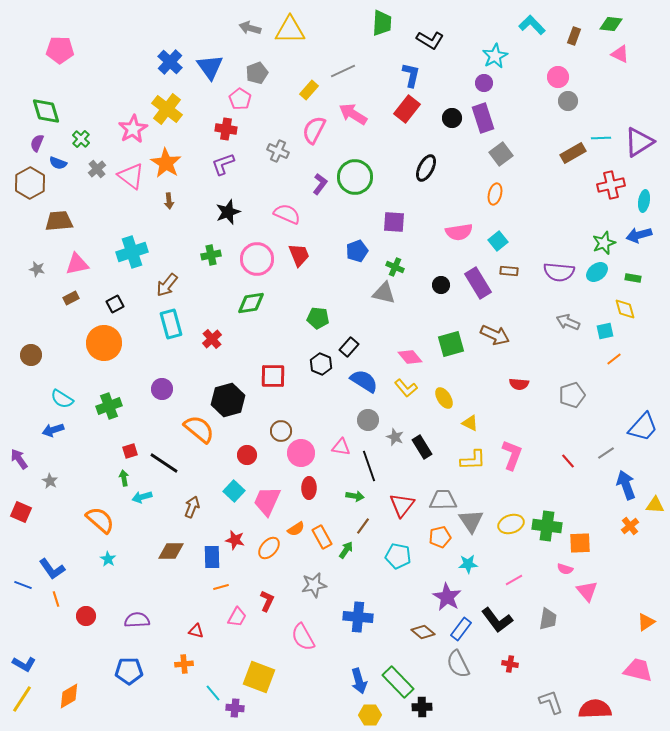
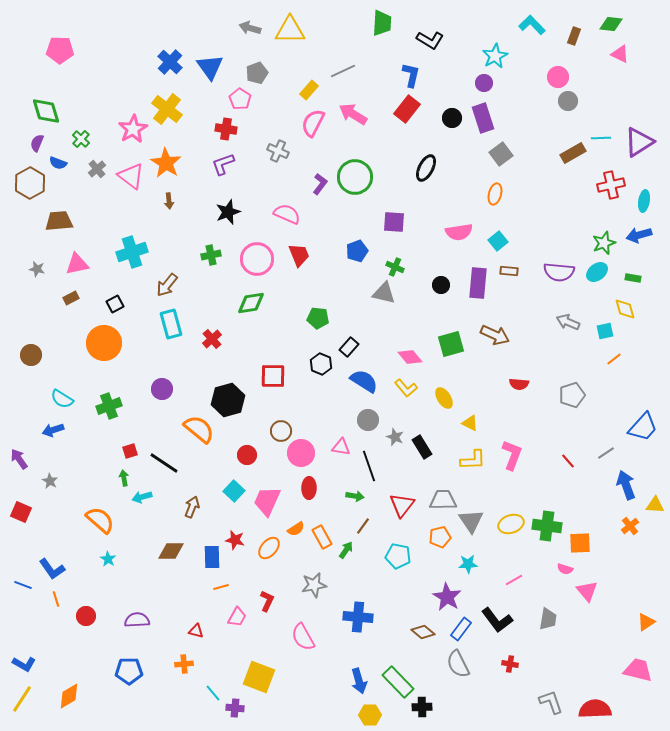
pink semicircle at (314, 130): moved 1 px left, 7 px up
purple rectangle at (478, 283): rotated 36 degrees clockwise
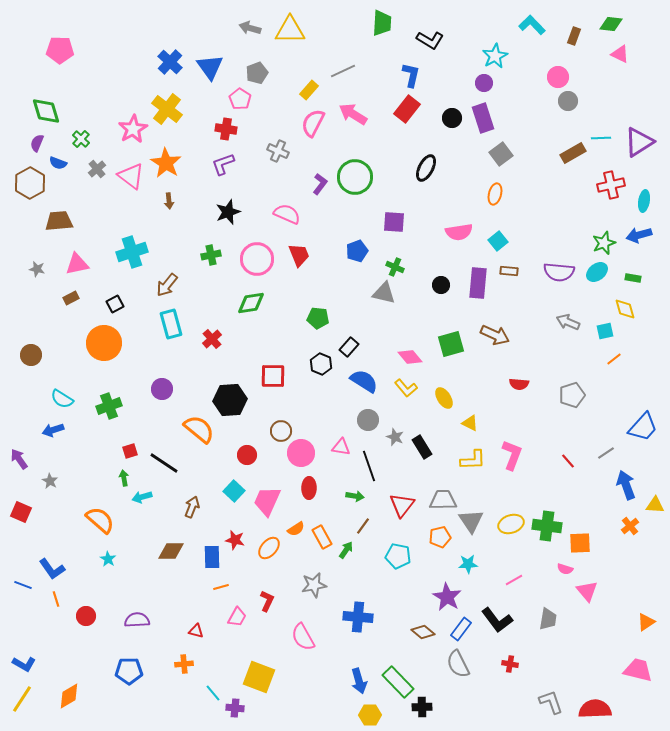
black hexagon at (228, 400): moved 2 px right; rotated 12 degrees clockwise
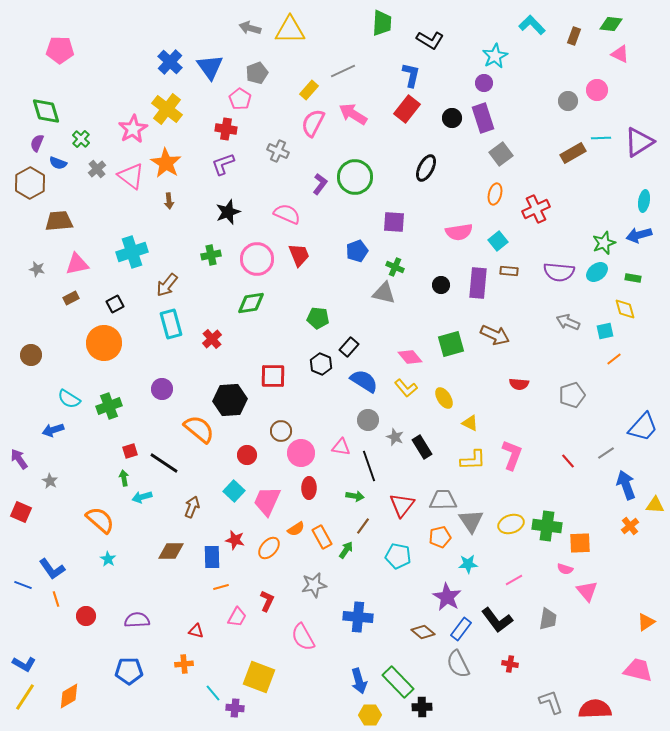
pink circle at (558, 77): moved 39 px right, 13 px down
red cross at (611, 185): moved 75 px left, 24 px down; rotated 12 degrees counterclockwise
cyan semicircle at (62, 399): moved 7 px right
yellow line at (22, 699): moved 3 px right, 2 px up
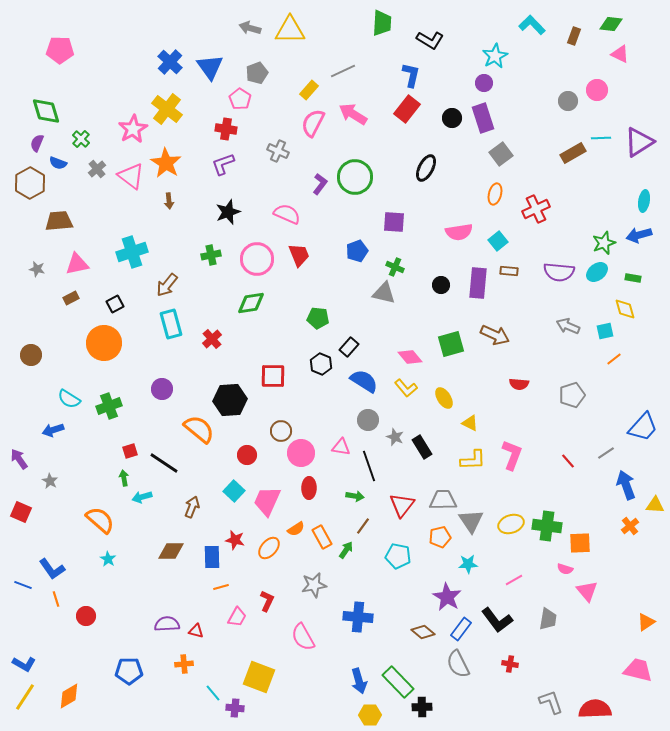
gray arrow at (568, 322): moved 4 px down
purple semicircle at (137, 620): moved 30 px right, 4 px down
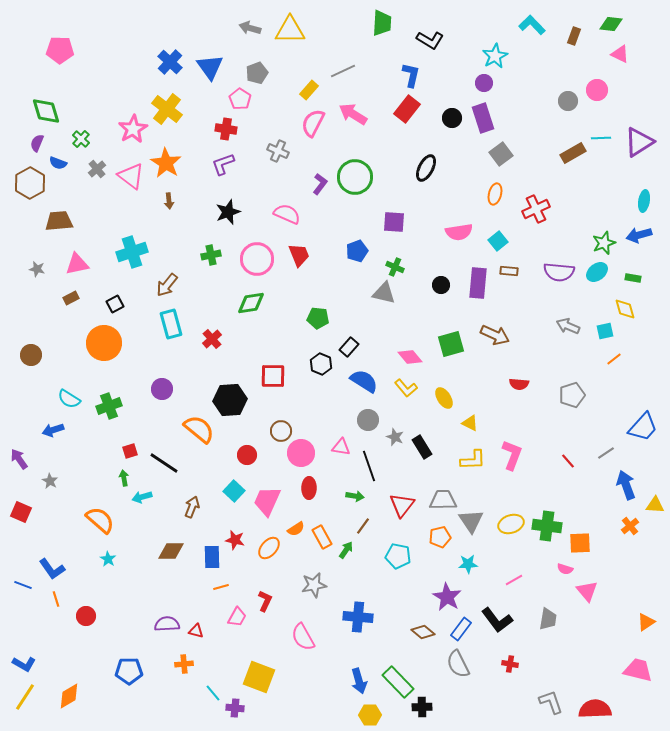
red L-shape at (267, 601): moved 2 px left
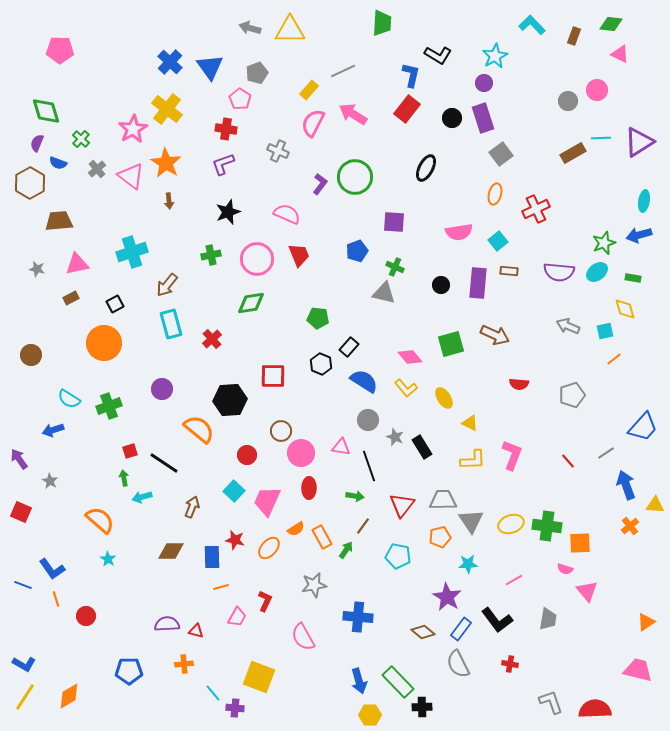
black L-shape at (430, 40): moved 8 px right, 15 px down
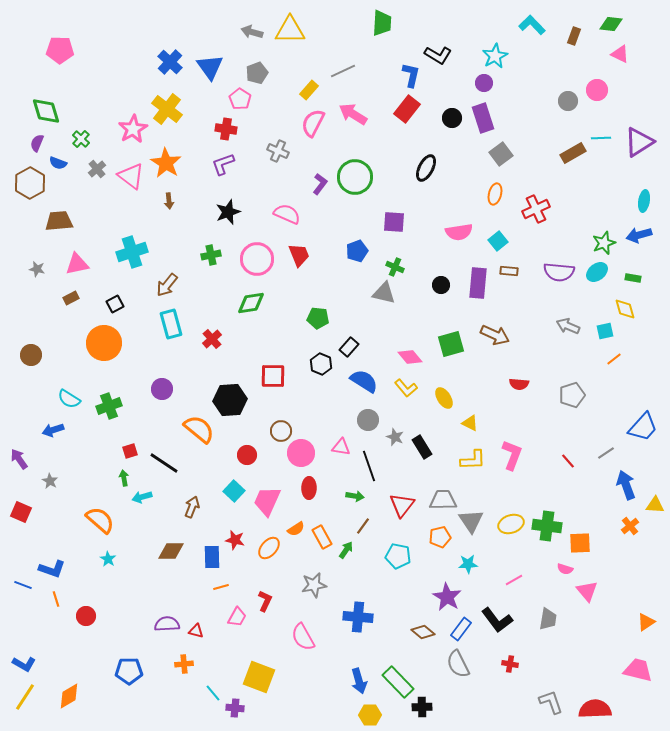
gray arrow at (250, 28): moved 2 px right, 4 px down
blue L-shape at (52, 569): rotated 36 degrees counterclockwise
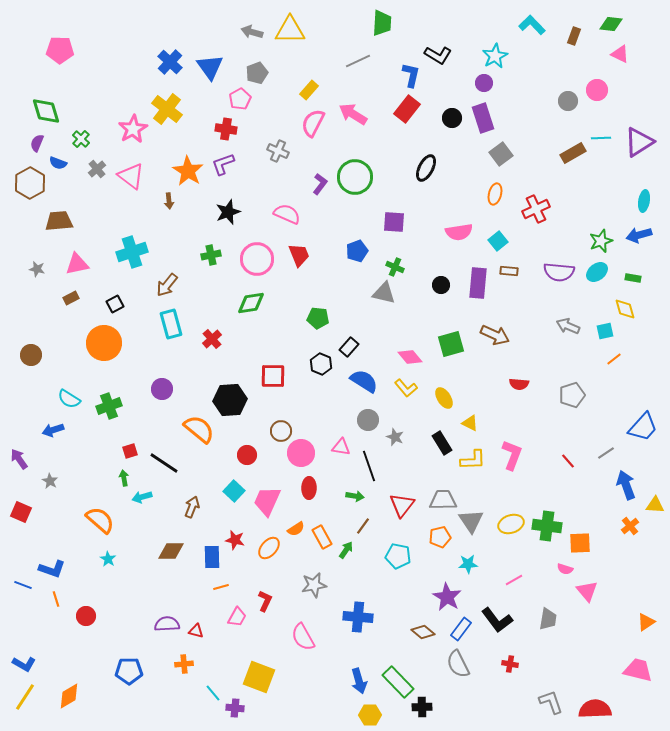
gray line at (343, 71): moved 15 px right, 10 px up
pink pentagon at (240, 99): rotated 10 degrees clockwise
orange star at (166, 163): moved 22 px right, 8 px down
green star at (604, 243): moved 3 px left, 2 px up
black rectangle at (422, 447): moved 20 px right, 4 px up
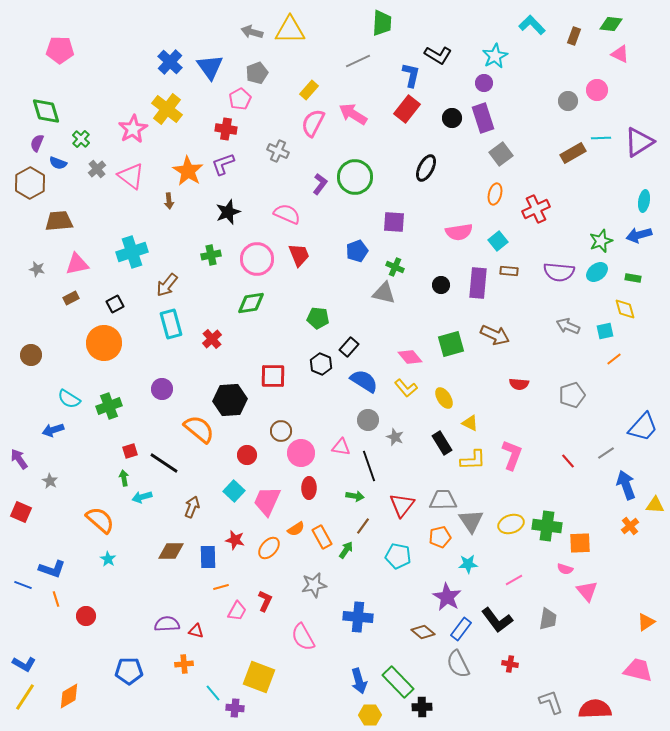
blue rectangle at (212, 557): moved 4 px left
pink trapezoid at (237, 617): moved 6 px up
